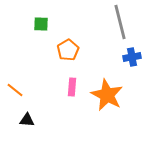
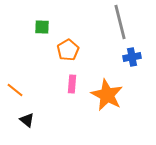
green square: moved 1 px right, 3 px down
pink rectangle: moved 3 px up
black triangle: rotated 35 degrees clockwise
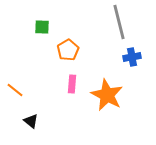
gray line: moved 1 px left
black triangle: moved 4 px right, 1 px down
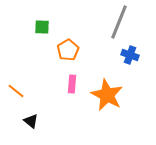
gray line: rotated 36 degrees clockwise
blue cross: moved 2 px left, 2 px up; rotated 30 degrees clockwise
orange line: moved 1 px right, 1 px down
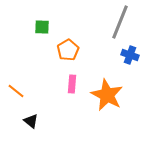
gray line: moved 1 px right
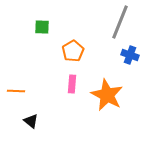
orange pentagon: moved 5 px right, 1 px down
orange line: rotated 36 degrees counterclockwise
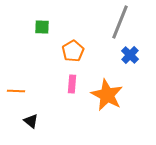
blue cross: rotated 24 degrees clockwise
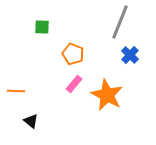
orange pentagon: moved 3 px down; rotated 20 degrees counterclockwise
pink rectangle: moved 2 px right; rotated 36 degrees clockwise
